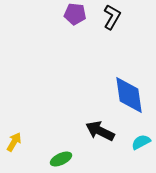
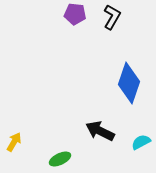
blue diamond: moved 12 px up; rotated 27 degrees clockwise
green ellipse: moved 1 px left
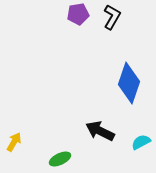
purple pentagon: moved 3 px right; rotated 15 degrees counterclockwise
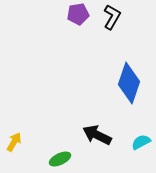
black arrow: moved 3 px left, 4 px down
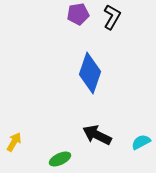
blue diamond: moved 39 px left, 10 px up
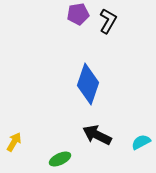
black L-shape: moved 4 px left, 4 px down
blue diamond: moved 2 px left, 11 px down
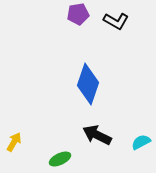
black L-shape: moved 8 px right; rotated 90 degrees clockwise
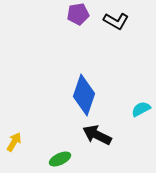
blue diamond: moved 4 px left, 11 px down
cyan semicircle: moved 33 px up
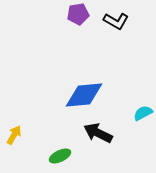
blue diamond: rotated 66 degrees clockwise
cyan semicircle: moved 2 px right, 4 px down
black arrow: moved 1 px right, 2 px up
yellow arrow: moved 7 px up
green ellipse: moved 3 px up
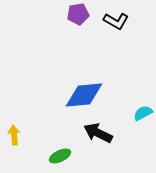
yellow arrow: rotated 36 degrees counterclockwise
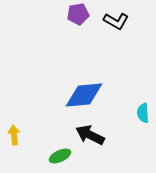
cyan semicircle: rotated 66 degrees counterclockwise
black arrow: moved 8 px left, 2 px down
